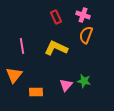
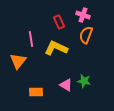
red rectangle: moved 3 px right, 5 px down
pink line: moved 9 px right, 7 px up
orange triangle: moved 4 px right, 14 px up
pink triangle: rotated 40 degrees counterclockwise
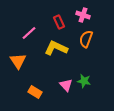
orange semicircle: moved 4 px down
pink line: moved 2 px left, 6 px up; rotated 56 degrees clockwise
orange triangle: rotated 12 degrees counterclockwise
pink triangle: rotated 16 degrees clockwise
orange rectangle: moved 1 px left; rotated 32 degrees clockwise
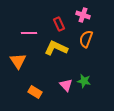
red rectangle: moved 2 px down
pink line: rotated 42 degrees clockwise
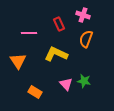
yellow L-shape: moved 6 px down
pink triangle: moved 1 px up
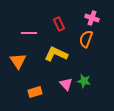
pink cross: moved 9 px right, 3 px down
orange rectangle: rotated 48 degrees counterclockwise
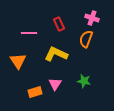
pink triangle: moved 11 px left; rotated 16 degrees clockwise
